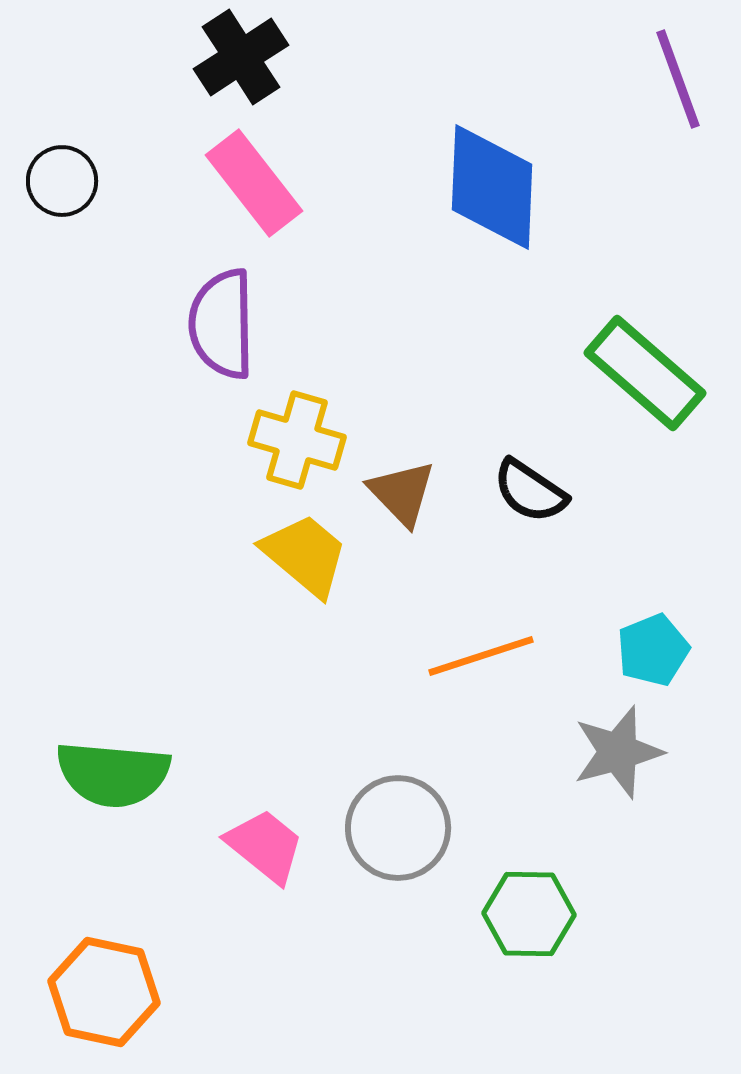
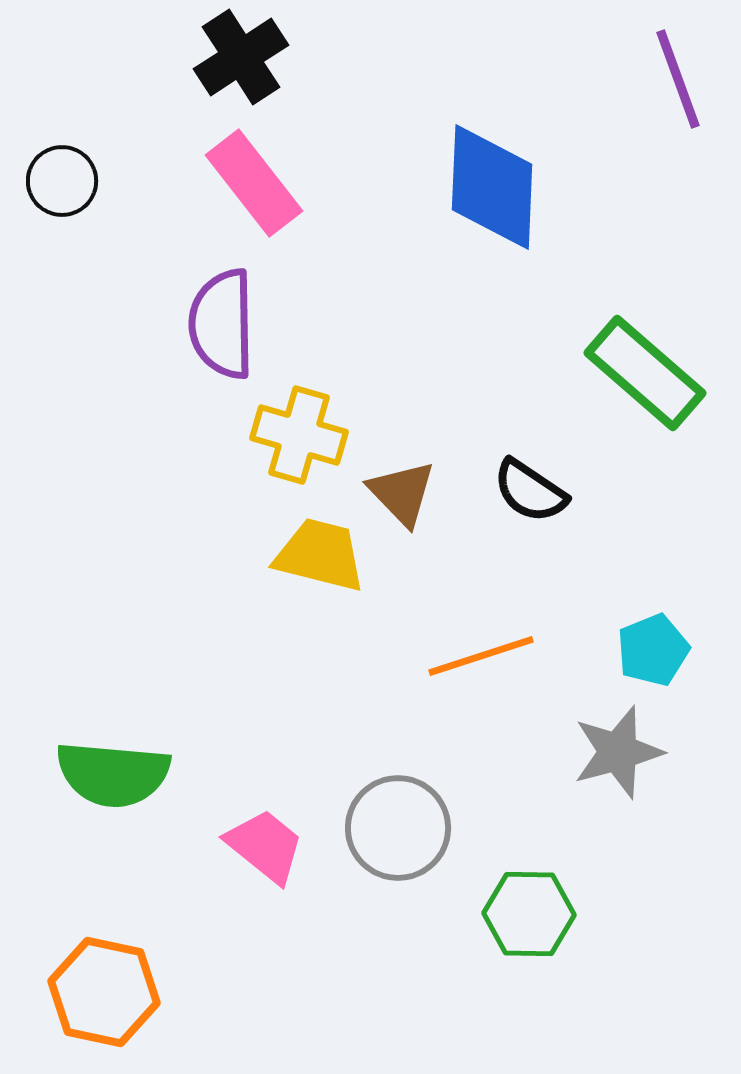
yellow cross: moved 2 px right, 5 px up
yellow trapezoid: moved 15 px right; rotated 26 degrees counterclockwise
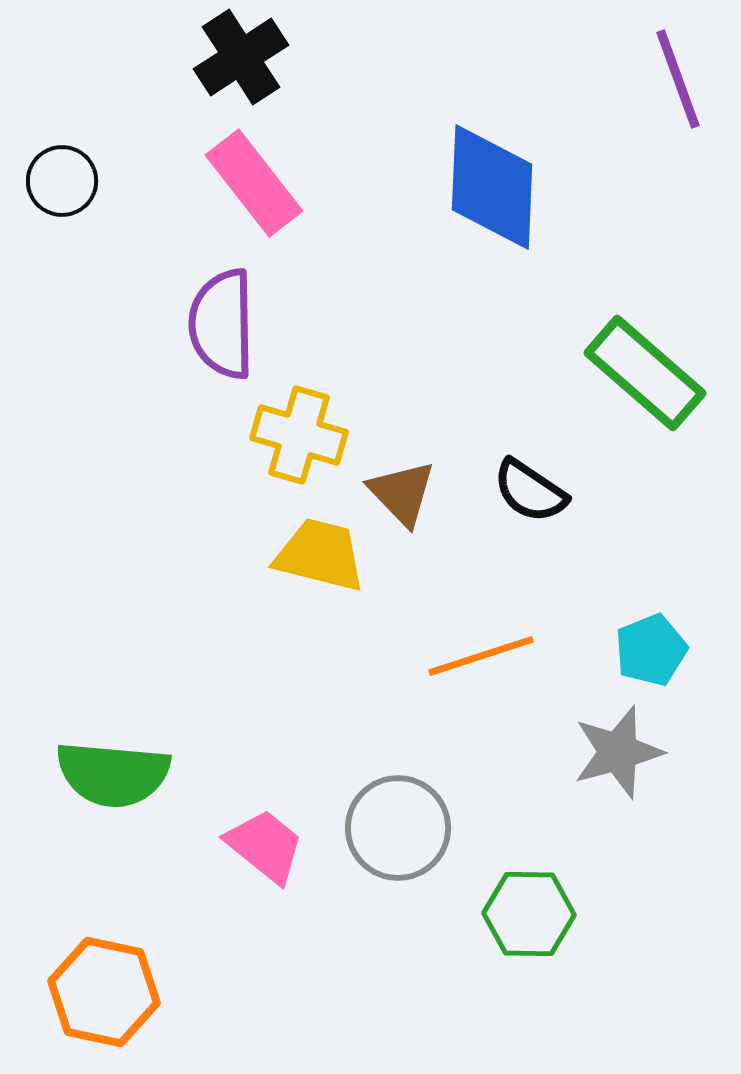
cyan pentagon: moved 2 px left
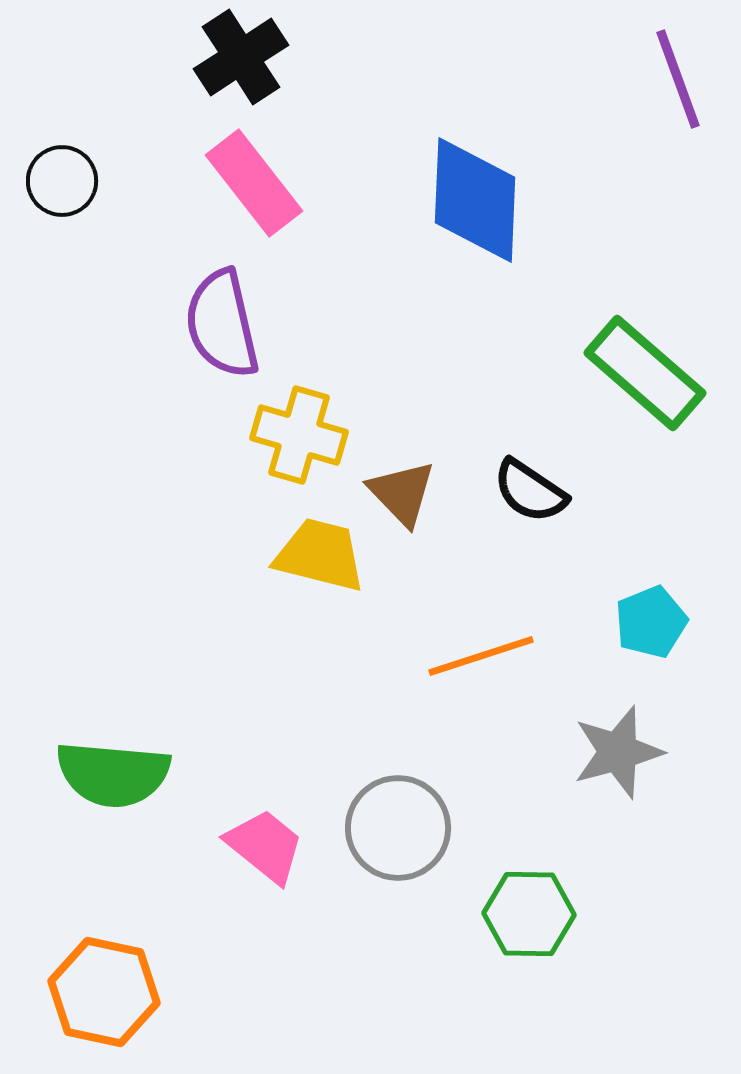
blue diamond: moved 17 px left, 13 px down
purple semicircle: rotated 12 degrees counterclockwise
cyan pentagon: moved 28 px up
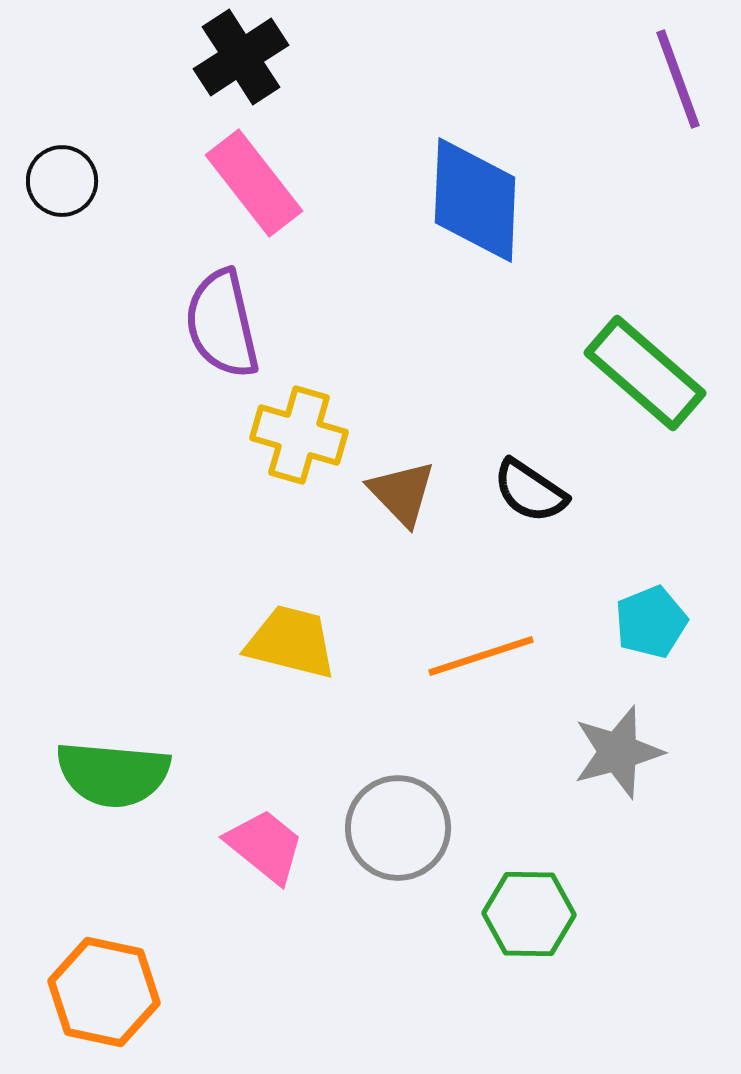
yellow trapezoid: moved 29 px left, 87 px down
